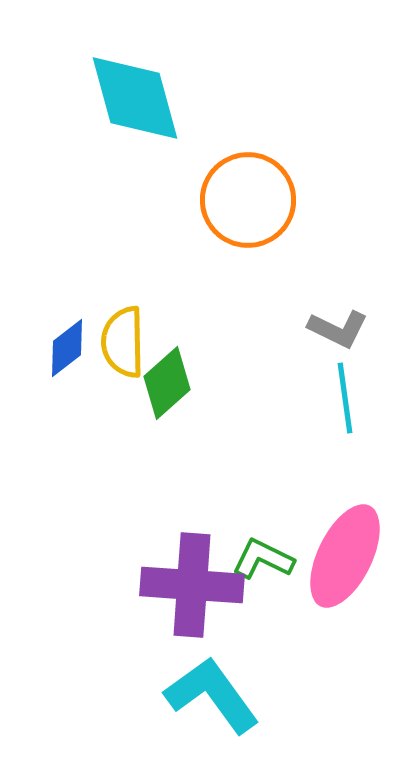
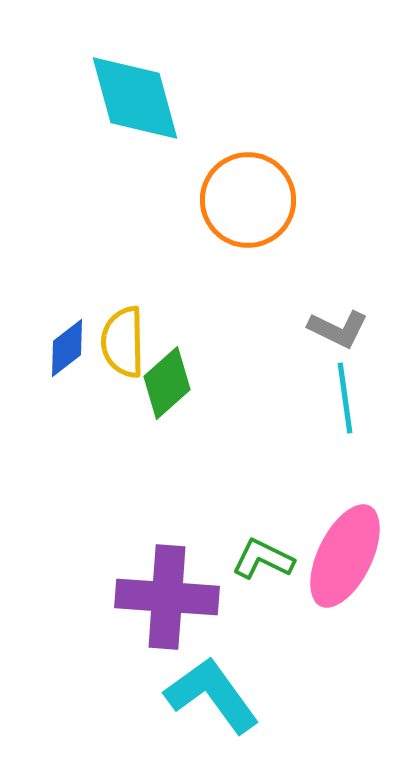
purple cross: moved 25 px left, 12 px down
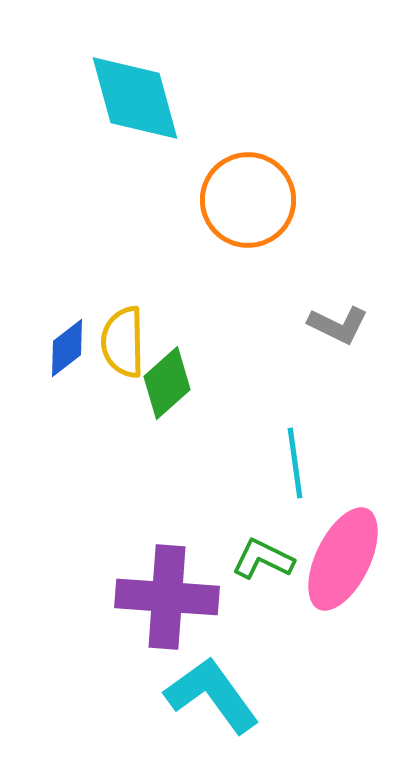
gray L-shape: moved 4 px up
cyan line: moved 50 px left, 65 px down
pink ellipse: moved 2 px left, 3 px down
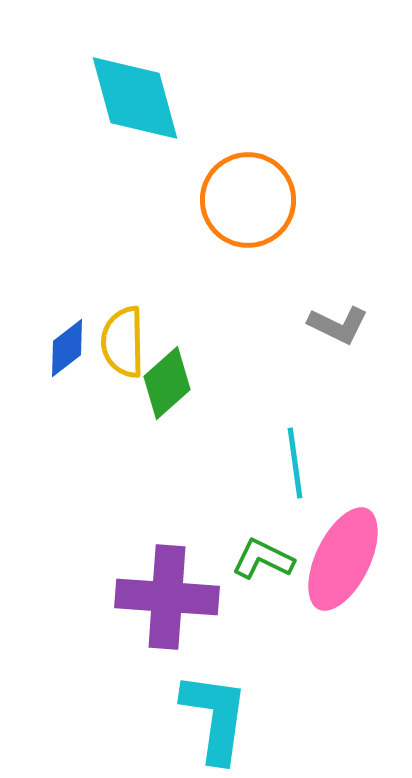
cyan L-shape: moved 3 px right, 22 px down; rotated 44 degrees clockwise
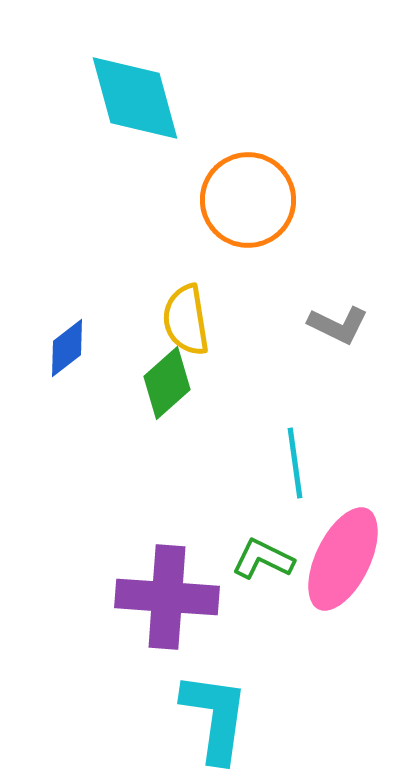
yellow semicircle: moved 63 px right, 22 px up; rotated 8 degrees counterclockwise
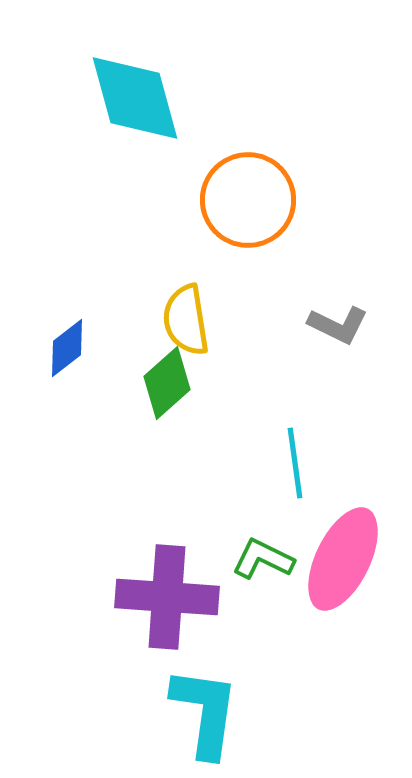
cyan L-shape: moved 10 px left, 5 px up
